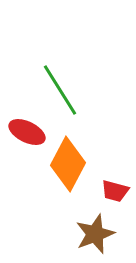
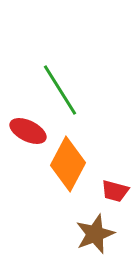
red ellipse: moved 1 px right, 1 px up
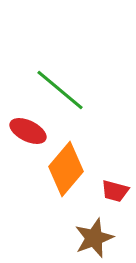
green line: rotated 18 degrees counterclockwise
orange diamond: moved 2 px left, 5 px down; rotated 12 degrees clockwise
brown star: moved 1 px left, 4 px down
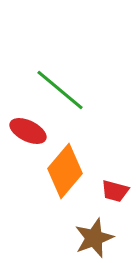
orange diamond: moved 1 px left, 2 px down
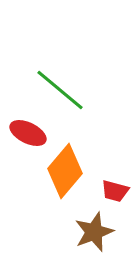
red ellipse: moved 2 px down
brown star: moved 6 px up
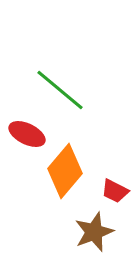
red ellipse: moved 1 px left, 1 px down
red trapezoid: rotated 12 degrees clockwise
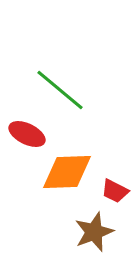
orange diamond: moved 2 px right, 1 px down; rotated 48 degrees clockwise
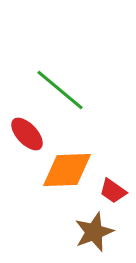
red ellipse: rotated 21 degrees clockwise
orange diamond: moved 2 px up
red trapezoid: moved 2 px left; rotated 8 degrees clockwise
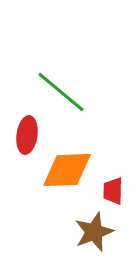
green line: moved 1 px right, 2 px down
red ellipse: moved 1 px down; rotated 51 degrees clockwise
red trapezoid: rotated 56 degrees clockwise
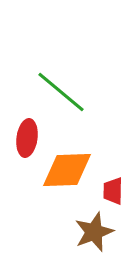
red ellipse: moved 3 px down
